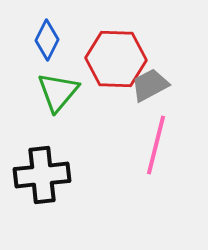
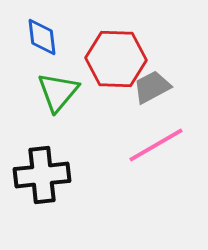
blue diamond: moved 5 px left, 3 px up; rotated 33 degrees counterclockwise
gray trapezoid: moved 2 px right, 2 px down
pink line: rotated 46 degrees clockwise
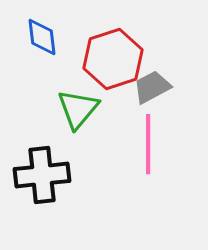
red hexagon: moved 3 px left; rotated 20 degrees counterclockwise
green triangle: moved 20 px right, 17 px down
pink line: moved 8 px left, 1 px up; rotated 60 degrees counterclockwise
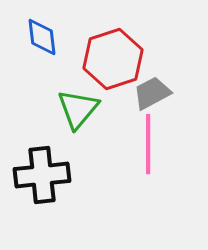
gray trapezoid: moved 6 px down
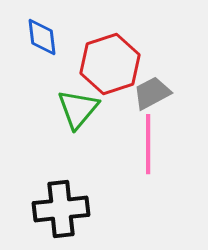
red hexagon: moved 3 px left, 5 px down
black cross: moved 19 px right, 34 px down
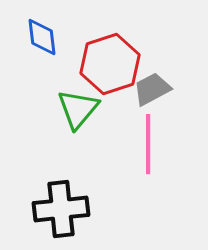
gray trapezoid: moved 4 px up
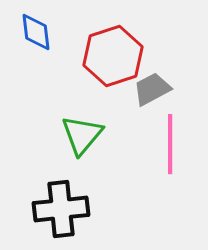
blue diamond: moved 6 px left, 5 px up
red hexagon: moved 3 px right, 8 px up
green triangle: moved 4 px right, 26 px down
pink line: moved 22 px right
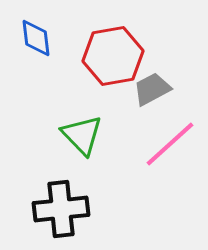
blue diamond: moved 6 px down
red hexagon: rotated 8 degrees clockwise
green triangle: rotated 24 degrees counterclockwise
pink line: rotated 48 degrees clockwise
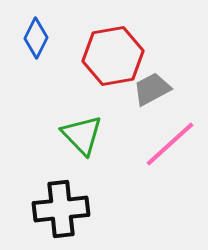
blue diamond: rotated 33 degrees clockwise
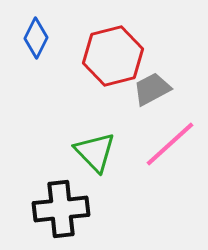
red hexagon: rotated 4 degrees counterclockwise
green triangle: moved 13 px right, 17 px down
